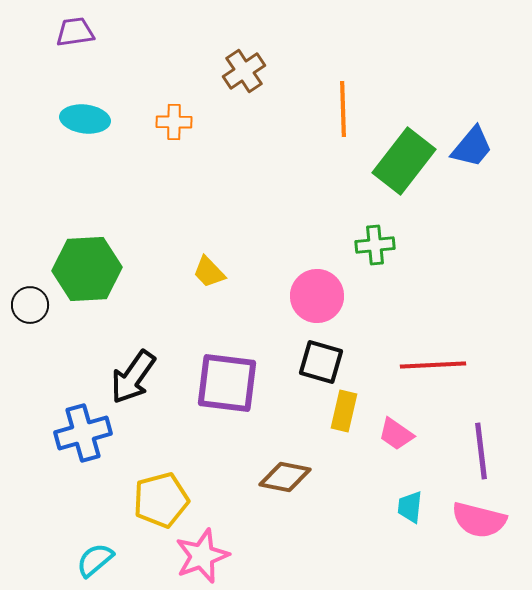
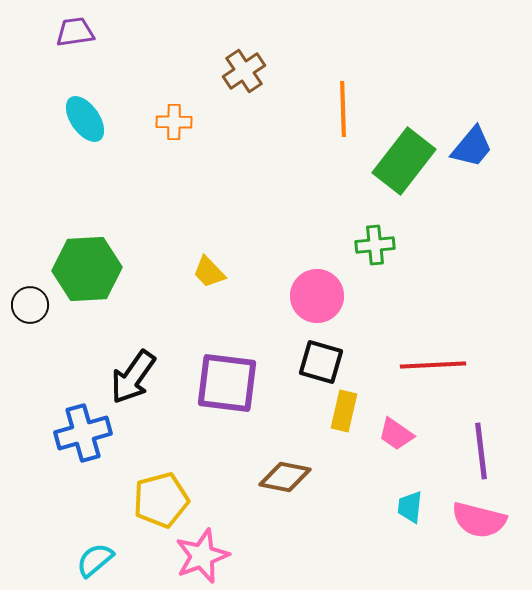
cyan ellipse: rotated 48 degrees clockwise
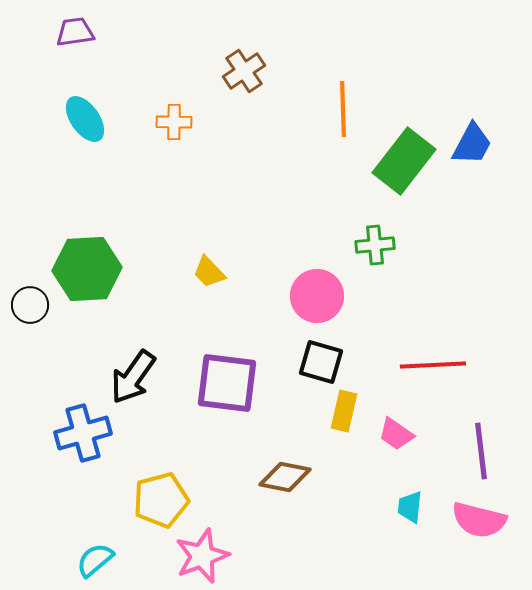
blue trapezoid: moved 3 px up; rotated 12 degrees counterclockwise
